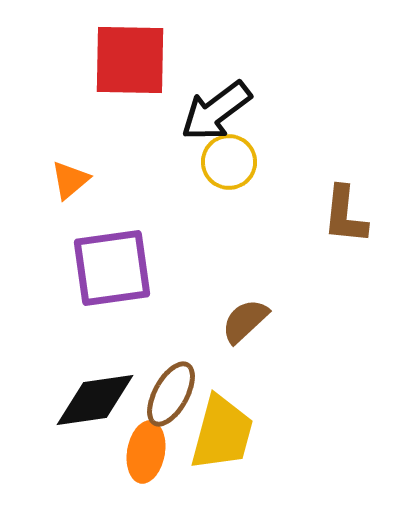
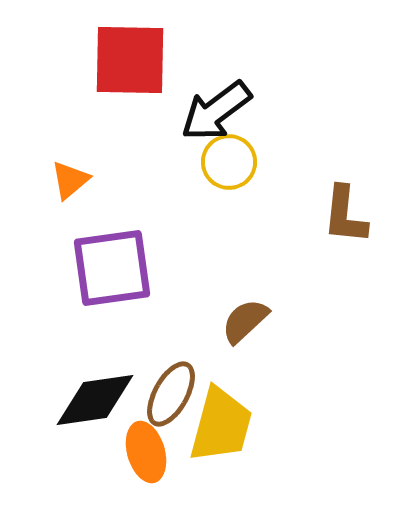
yellow trapezoid: moved 1 px left, 8 px up
orange ellipse: rotated 26 degrees counterclockwise
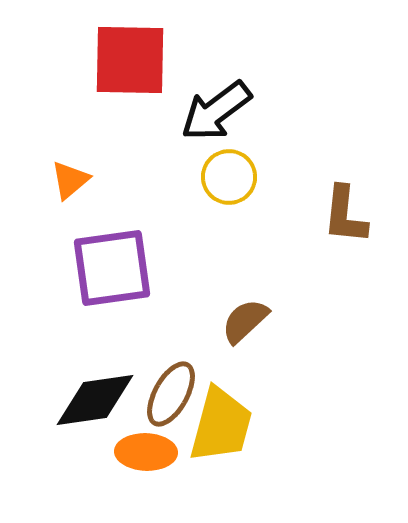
yellow circle: moved 15 px down
orange ellipse: rotated 72 degrees counterclockwise
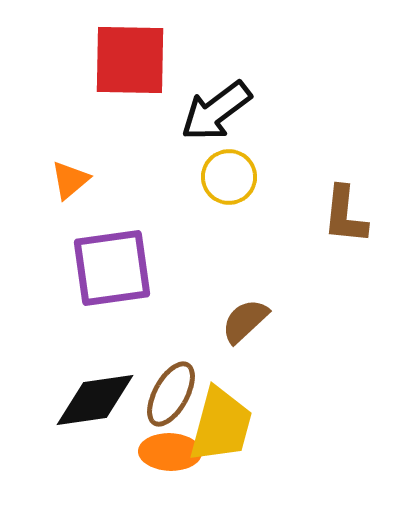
orange ellipse: moved 24 px right
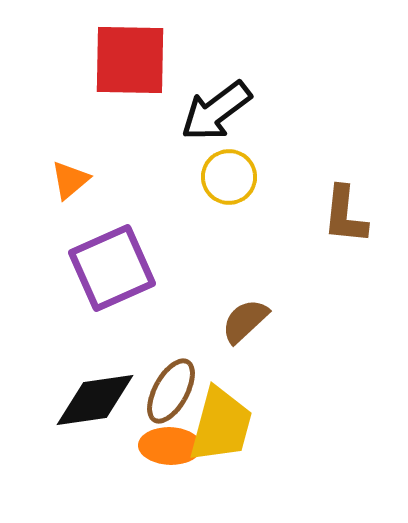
purple square: rotated 16 degrees counterclockwise
brown ellipse: moved 3 px up
orange ellipse: moved 6 px up
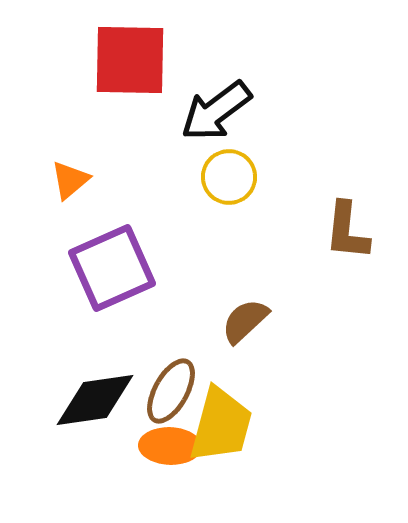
brown L-shape: moved 2 px right, 16 px down
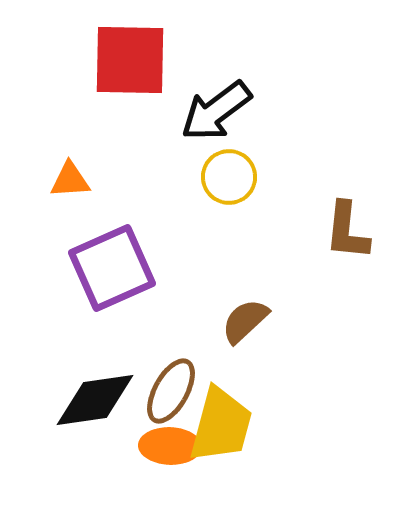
orange triangle: rotated 36 degrees clockwise
